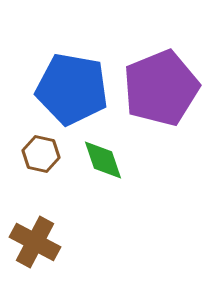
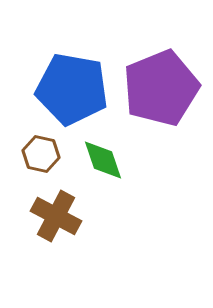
brown cross: moved 21 px right, 26 px up
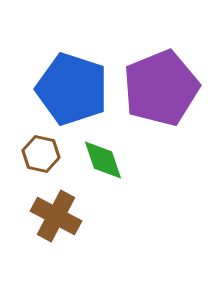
blue pentagon: rotated 8 degrees clockwise
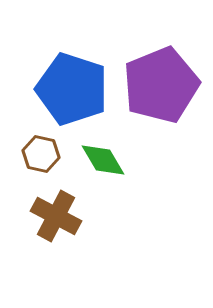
purple pentagon: moved 3 px up
green diamond: rotated 12 degrees counterclockwise
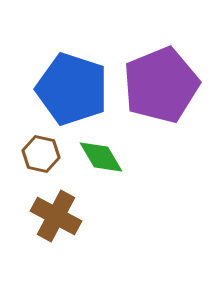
green diamond: moved 2 px left, 3 px up
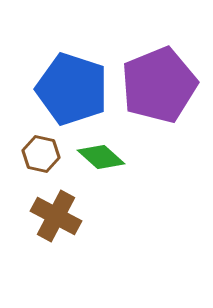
purple pentagon: moved 2 px left
green diamond: rotated 18 degrees counterclockwise
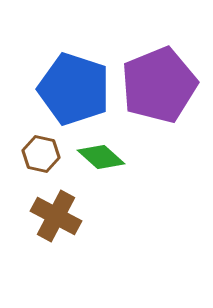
blue pentagon: moved 2 px right
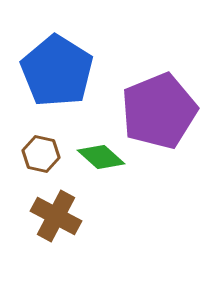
purple pentagon: moved 26 px down
blue pentagon: moved 17 px left, 18 px up; rotated 14 degrees clockwise
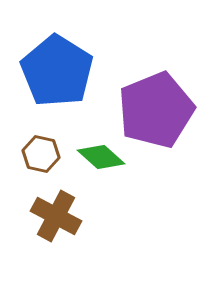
purple pentagon: moved 3 px left, 1 px up
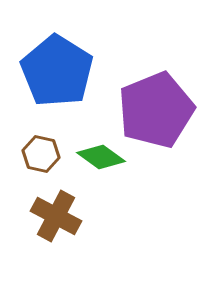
green diamond: rotated 6 degrees counterclockwise
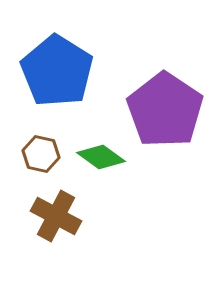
purple pentagon: moved 9 px right; rotated 16 degrees counterclockwise
